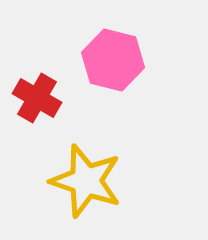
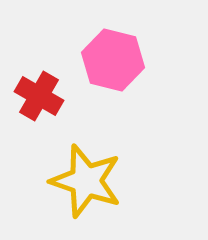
red cross: moved 2 px right, 2 px up
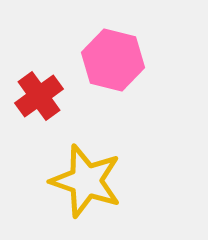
red cross: rotated 24 degrees clockwise
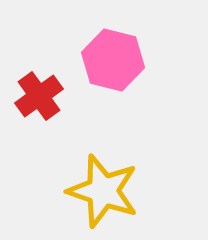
yellow star: moved 17 px right, 10 px down
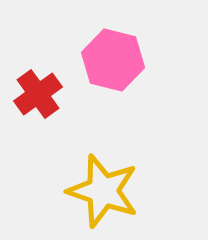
red cross: moved 1 px left, 2 px up
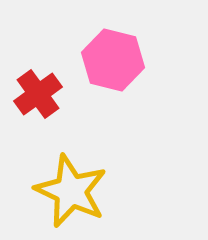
yellow star: moved 32 px left; rotated 6 degrees clockwise
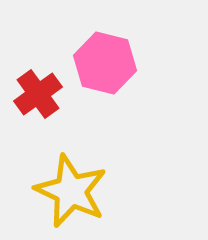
pink hexagon: moved 8 px left, 3 px down
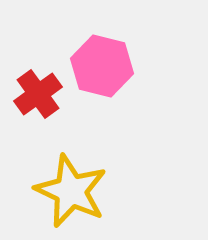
pink hexagon: moved 3 px left, 3 px down
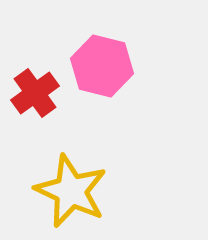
red cross: moved 3 px left, 1 px up
